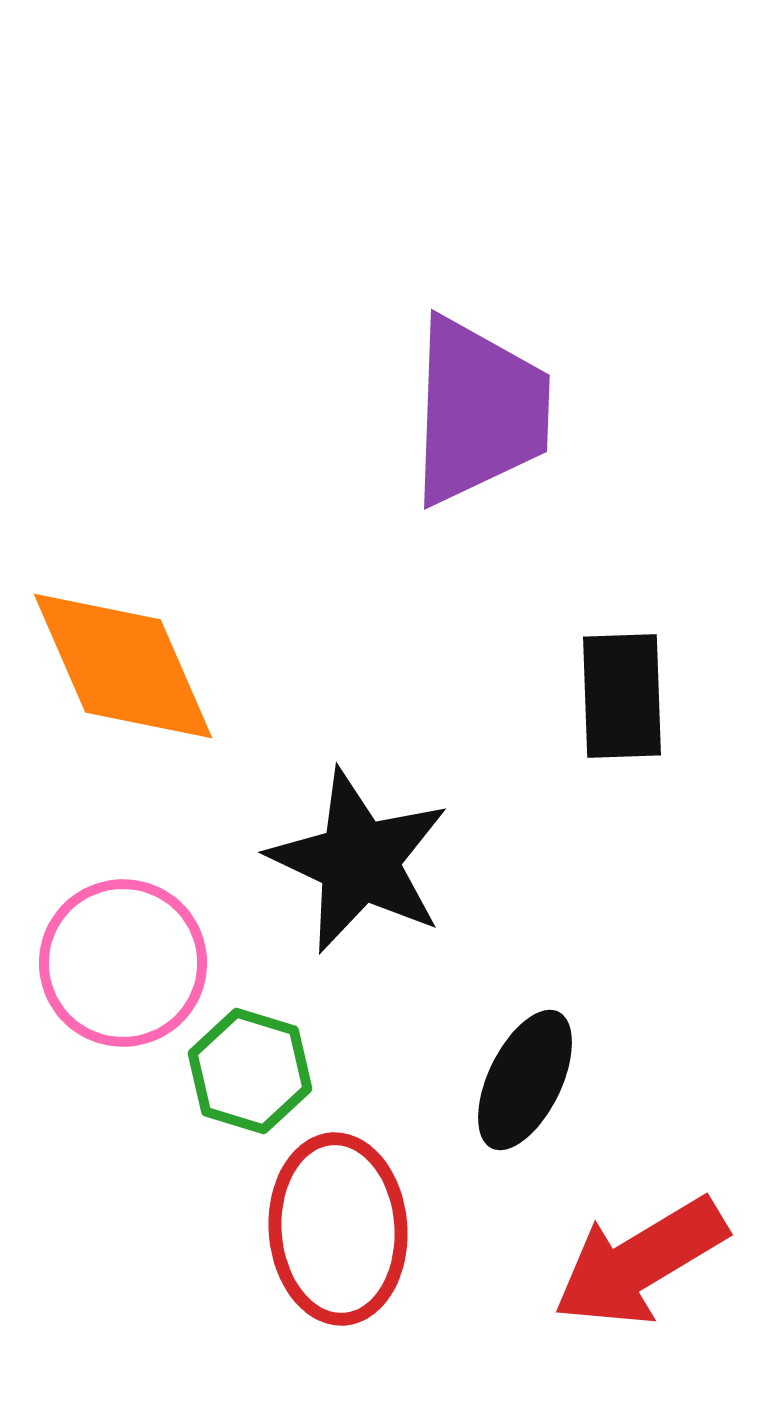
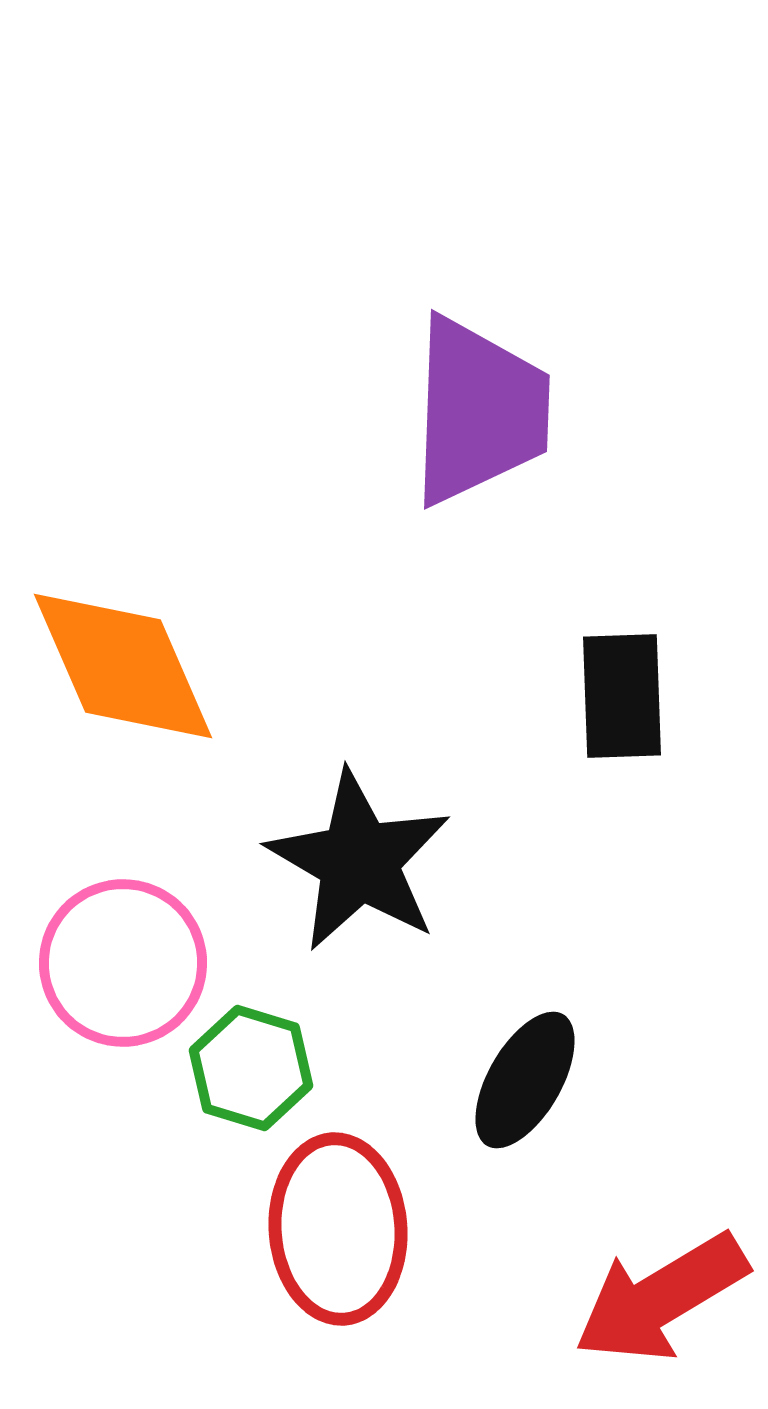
black star: rotated 5 degrees clockwise
green hexagon: moved 1 px right, 3 px up
black ellipse: rotated 4 degrees clockwise
red arrow: moved 21 px right, 36 px down
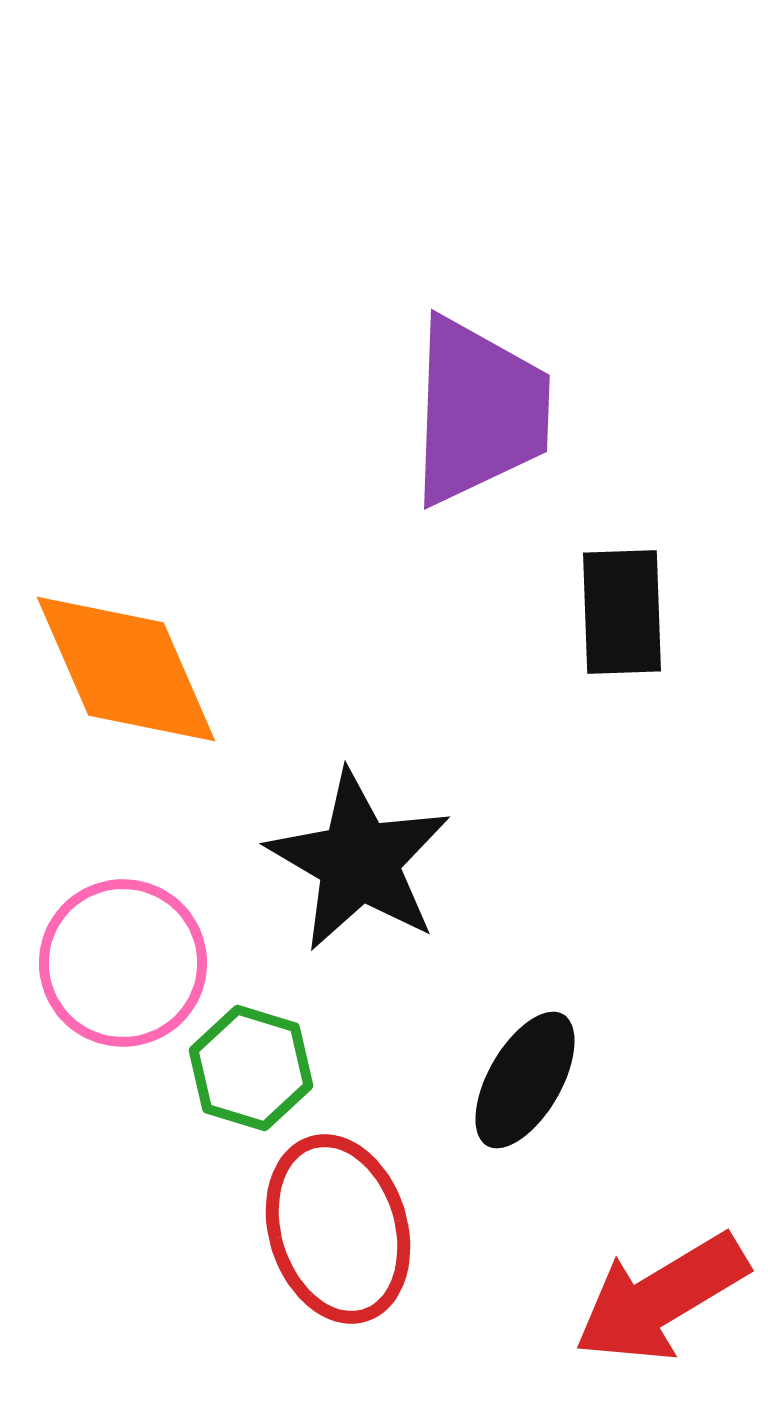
orange diamond: moved 3 px right, 3 px down
black rectangle: moved 84 px up
red ellipse: rotated 13 degrees counterclockwise
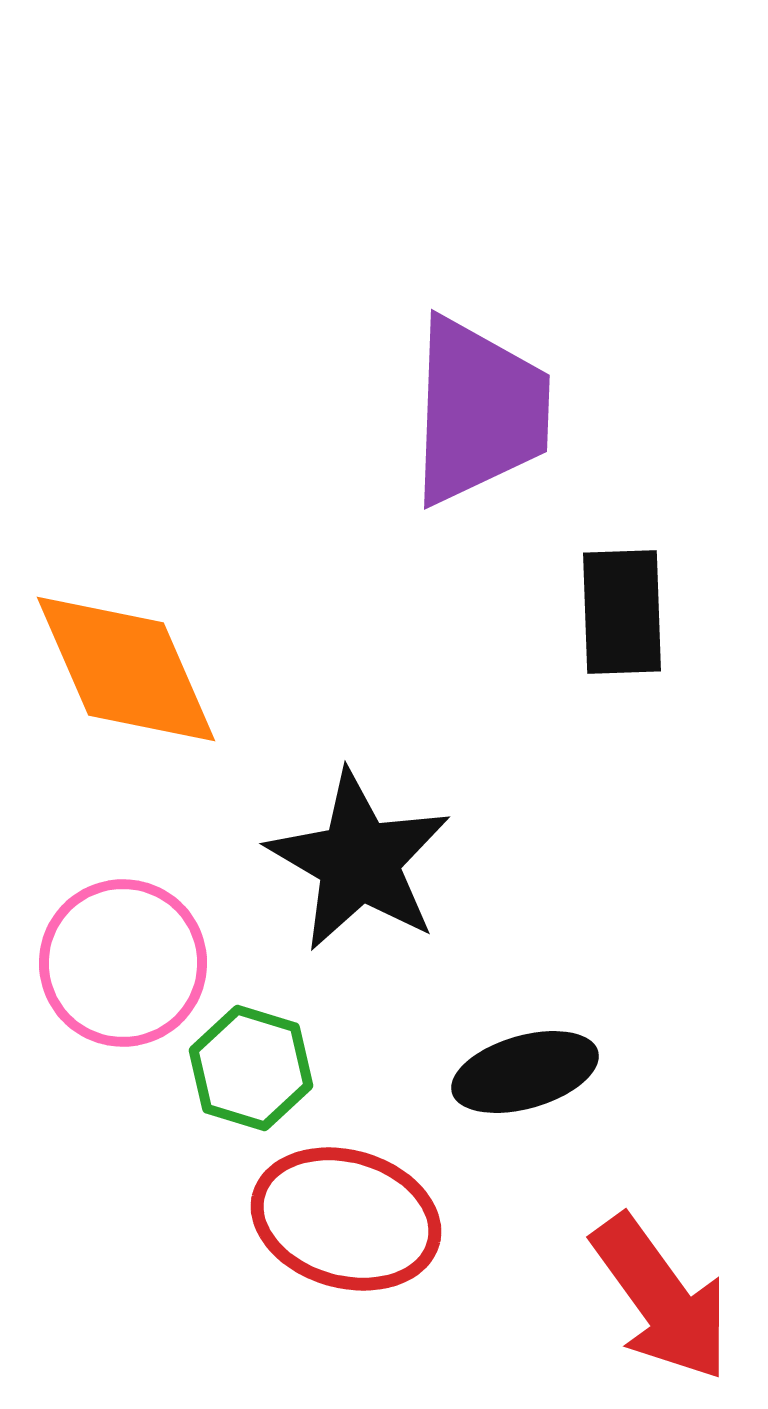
black ellipse: moved 8 px up; rotated 44 degrees clockwise
red ellipse: moved 8 px right, 10 px up; rotated 57 degrees counterclockwise
red arrow: rotated 95 degrees counterclockwise
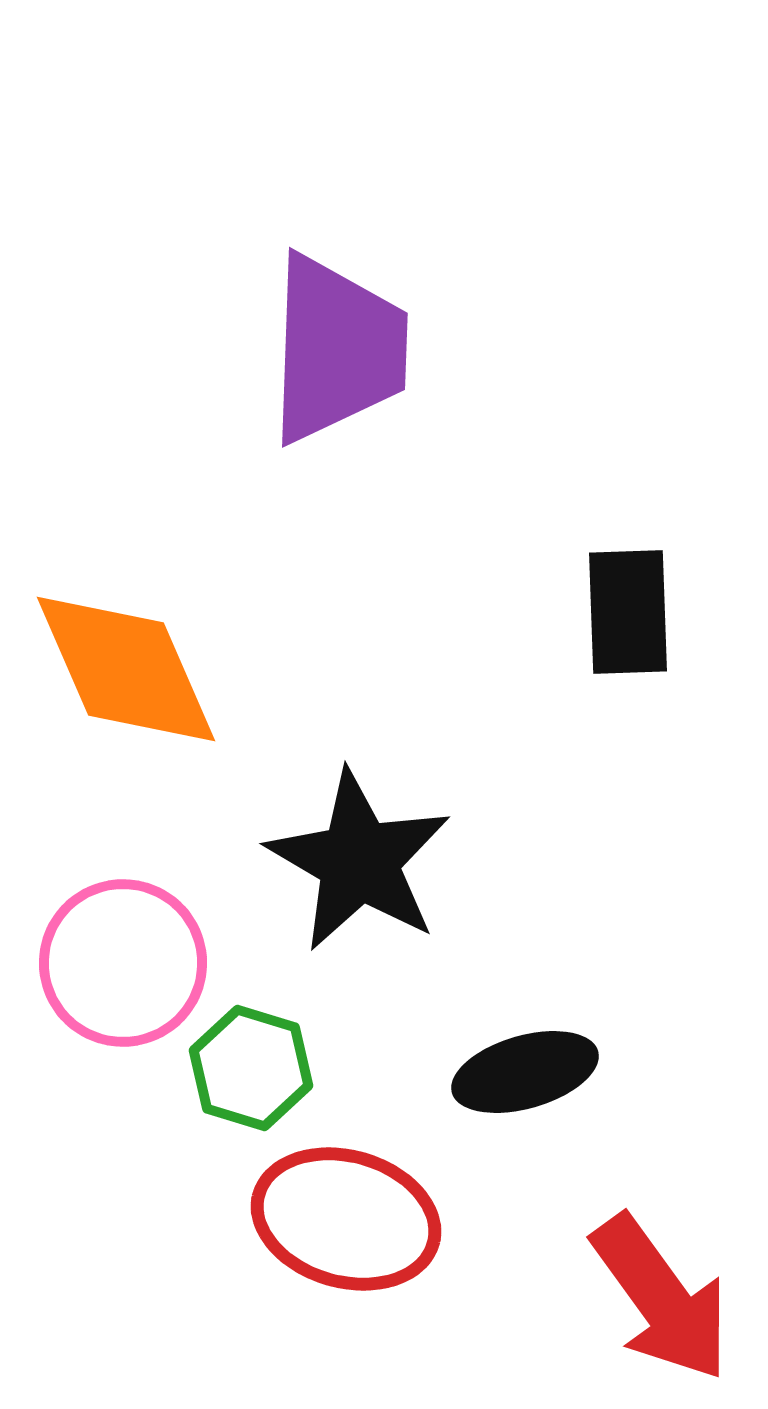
purple trapezoid: moved 142 px left, 62 px up
black rectangle: moved 6 px right
